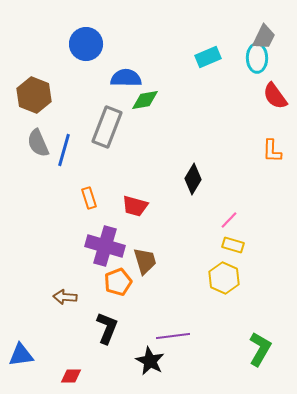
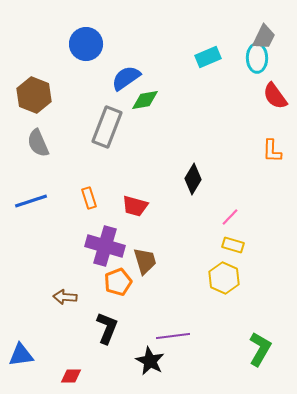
blue semicircle: rotated 36 degrees counterclockwise
blue line: moved 33 px left, 51 px down; rotated 56 degrees clockwise
pink line: moved 1 px right, 3 px up
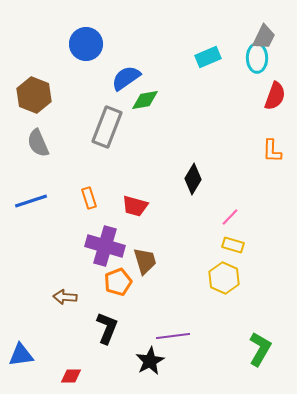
red semicircle: rotated 124 degrees counterclockwise
black star: rotated 16 degrees clockwise
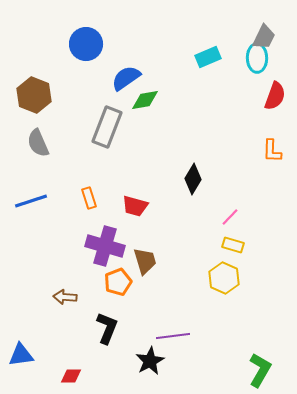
green L-shape: moved 21 px down
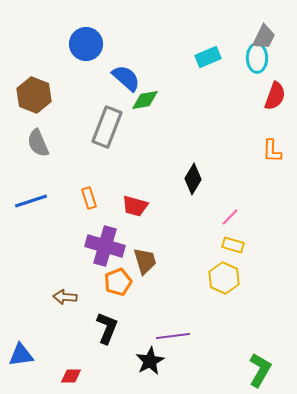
blue semicircle: rotated 76 degrees clockwise
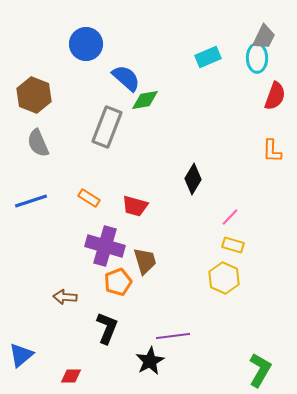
orange rectangle: rotated 40 degrees counterclockwise
blue triangle: rotated 32 degrees counterclockwise
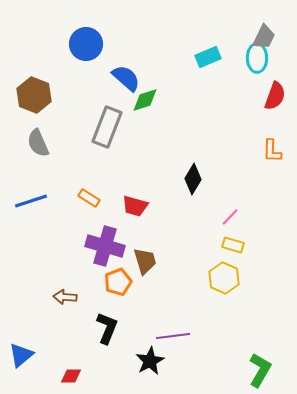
green diamond: rotated 8 degrees counterclockwise
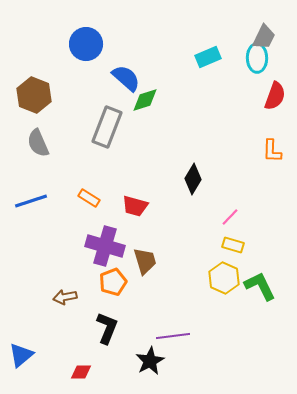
orange pentagon: moved 5 px left
brown arrow: rotated 15 degrees counterclockwise
green L-shape: moved 84 px up; rotated 56 degrees counterclockwise
red diamond: moved 10 px right, 4 px up
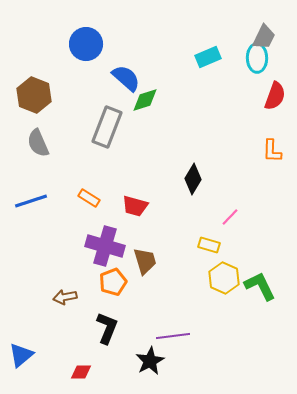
yellow rectangle: moved 24 px left
